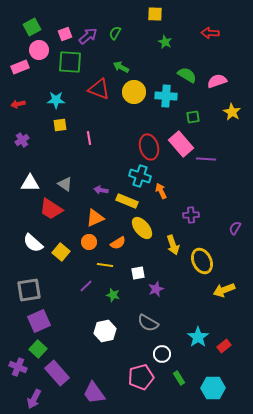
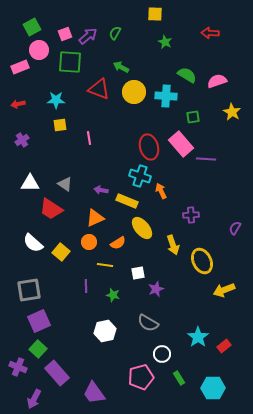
purple line at (86, 286): rotated 48 degrees counterclockwise
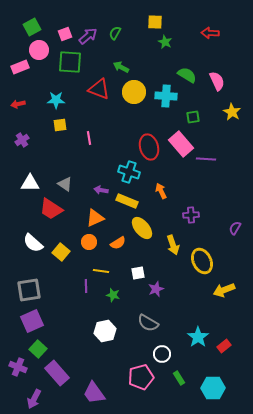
yellow square at (155, 14): moved 8 px down
pink semicircle at (217, 81): rotated 84 degrees clockwise
cyan cross at (140, 176): moved 11 px left, 4 px up
yellow line at (105, 265): moved 4 px left, 6 px down
purple square at (39, 321): moved 7 px left
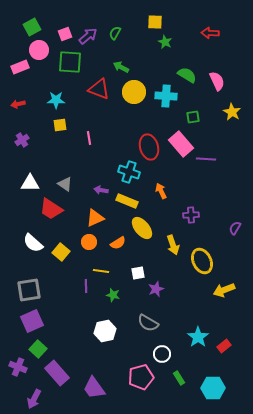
purple trapezoid at (94, 393): moved 5 px up
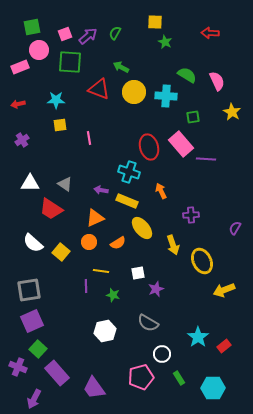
green square at (32, 27): rotated 18 degrees clockwise
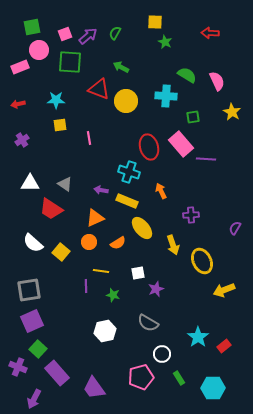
yellow circle at (134, 92): moved 8 px left, 9 px down
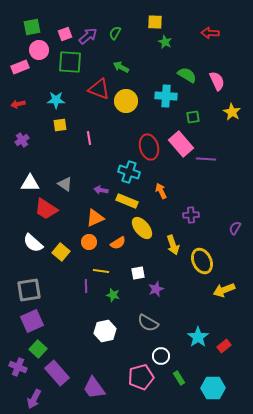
red trapezoid at (51, 209): moved 5 px left
white circle at (162, 354): moved 1 px left, 2 px down
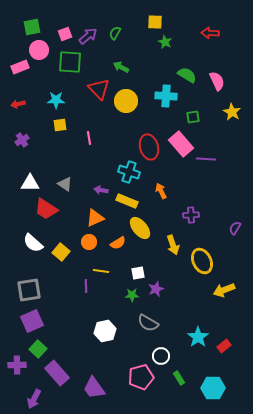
red triangle at (99, 89): rotated 25 degrees clockwise
yellow ellipse at (142, 228): moved 2 px left
green star at (113, 295): moved 19 px right; rotated 16 degrees counterclockwise
purple cross at (18, 367): moved 1 px left, 2 px up; rotated 24 degrees counterclockwise
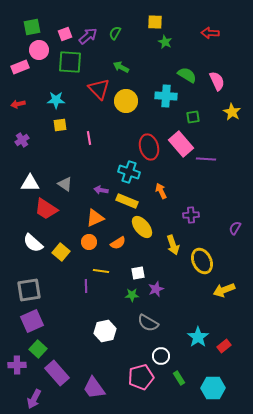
yellow ellipse at (140, 228): moved 2 px right, 1 px up
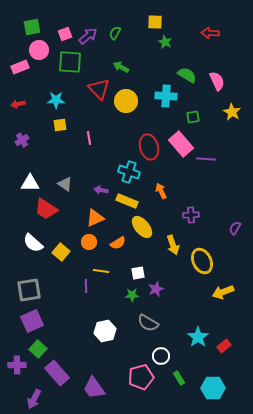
yellow arrow at (224, 290): moved 1 px left, 2 px down
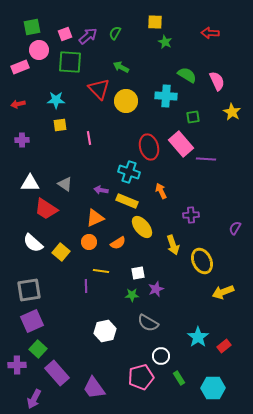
purple cross at (22, 140): rotated 32 degrees clockwise
